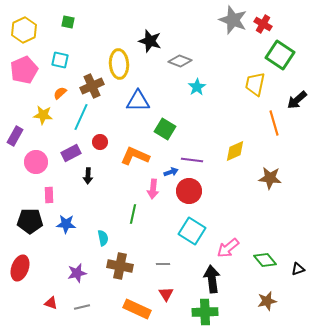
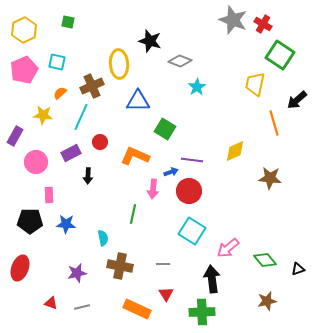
cyan square at (60, 60): moved 3 px left, 2 px down
green cross at (205, 312): moved 3 px left
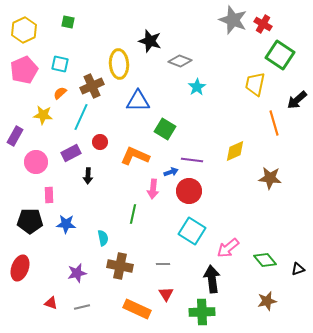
cyan square at (57, 62): moved 3 px right, 2 px down
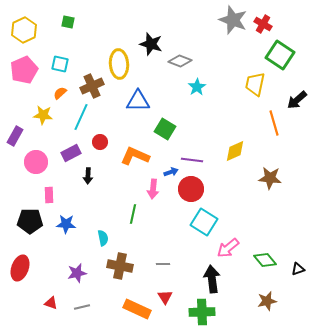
black star at (150, 41): moved 1 px right, 3 px down
red circle at (189, 191): moved 2 px right, 2 px up
cyan square at (192, 231): moved 12 px right, 9 px up
red triangle at (166, 294): moved 1 px left, 3 px down
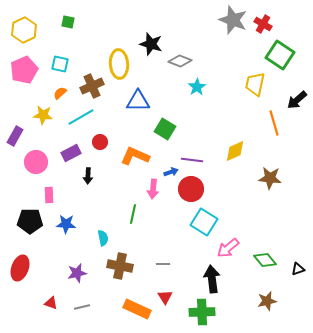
cyan line at (81, 117): rotated 36 degrees clockwise
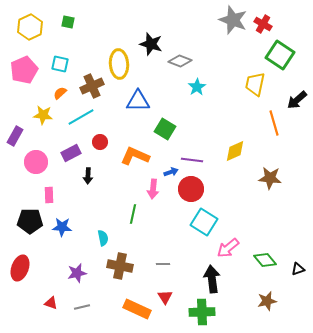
yellow hexagon at (24, 30): moved 6 px right, 3 px up
blue star at (66, 224): moved 4 px left, 3 px down
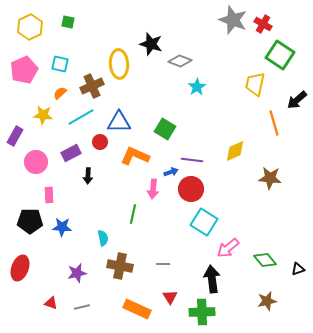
blue triangle at (138, 101): moved 19 px left, 21 px down
red triangle at (165, 297): moved 5 px right
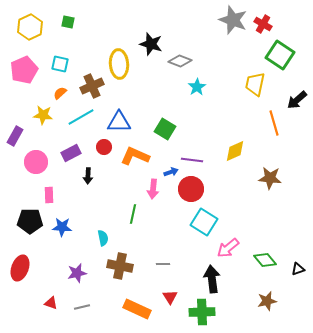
red circle at (100, 142): moved 4 px right, 5 px down
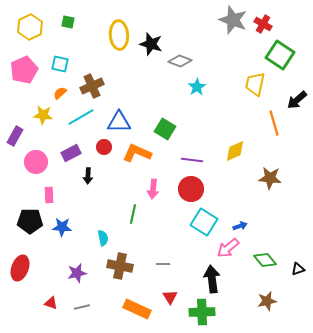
yellow ellipse at (119, 64): moved 29 px up
orange L-shape at (135, 156): moved 2 px right, 3 px up
blue arrow at (171, 172): moved 69 px right, 54 px down
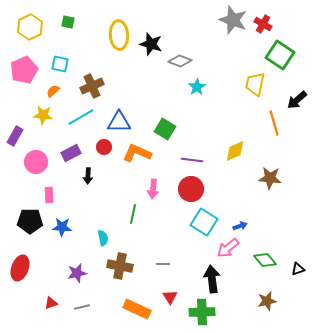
orange semicircle at (60, 93): moved 7 px left, 2 px up
red triangle at (51, 303): rotated 40 degrees counterclockwise
